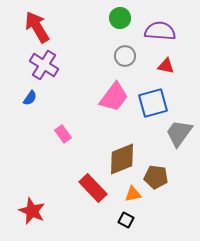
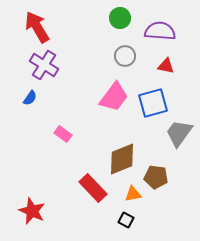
pink rectangle: rotated 18 degrees counterclockwise
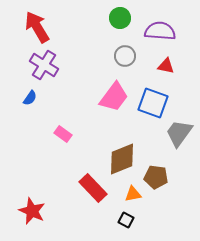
blue square: rotated 36 degrees clockwise
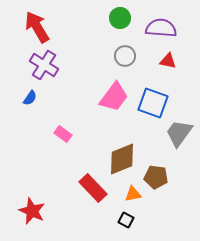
purple semicircle: moved 1 px right, 3 px up
red triangle: moved 2 px right, 5 px up
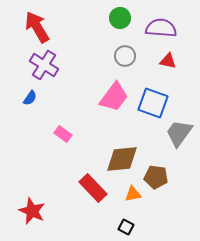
brown diamond: rotated 16 degrees clockwise
black square: moved 7 px down
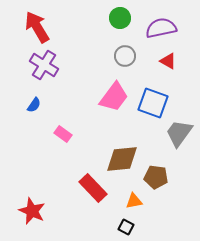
purple semicircle: rotated 16 degrees counterclockwise
red triangle: rotated 18 degrees clockwise
blue semicircle: moved 4 px right, 7 px down
orange triangle: moved 1 px right, 7 px down
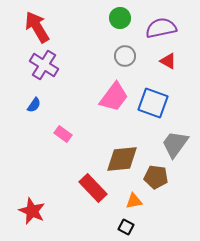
gray trapezoid: moved 4 px left, 11 px down
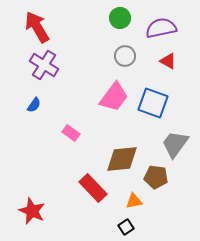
pink rectangle: moved 8 px right, 1 px up
black square: rotated 28 degrees clockwise
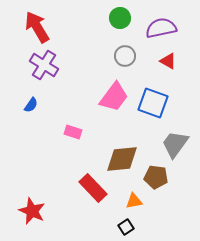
blue semicircle: moved 3 px left
pink rectangle: moved 2 px right, 1 px up; rotated 18 degrees counterclockwise
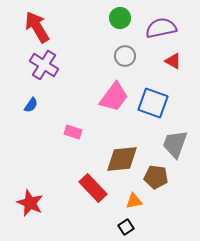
red triangle: moved 5 px right
gray trapezoid: rotated 16 degrees counterclockwise
red star: moved 2 px left, 8 px up
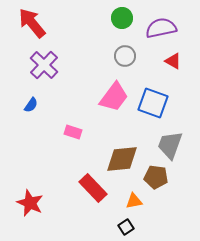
green circle: moved 2 px right
red arrow: moved 5 px left, 4 px up; rotated 8 degrees counterclockwise
purple cross: rotated 12 degrees clockwise
gray trapezoid: moved 5 px left, 1 px down
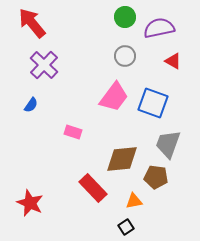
green circle: moved 3 px right, 1 px up
purple semicircle: moved 2 px left
gray trapezoid: moved 2 px left, 1 px up
